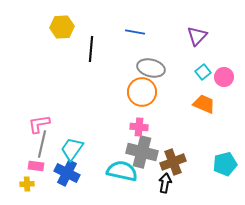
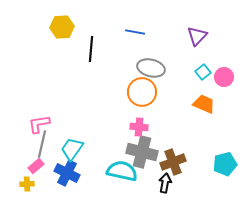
pink rectangle: rotated 49 degrees counterclockwise
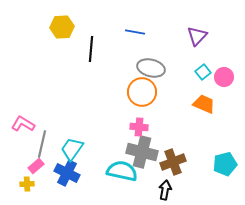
pink L-shape: moved 16 px left; rotated 40 degrees clockwise
black arrow: moved 7 px down
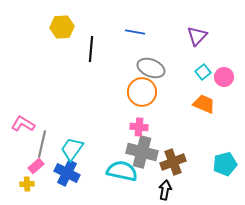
gray ellipse: rotated 8 degrees clockwise
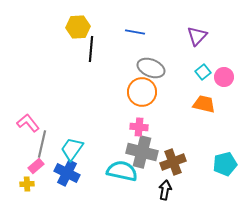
yellow hexagon: moved 16 px right
orange trapezoid: rotated 10 degrees counterclockwise
pink L-shape: moved 5 px right, 1 px up; rotated 20 degrees clockwise
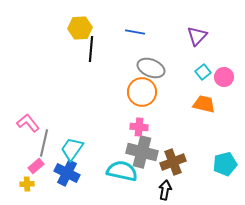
yellow hexagon: moved 2 px right, 1 px down
gray line: moved 2 px right, 1 px up
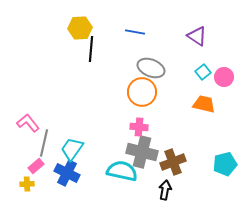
purple triangle: rotated 40 degrees counterclockwise
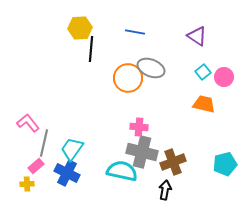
orange circle: moved 14 px left, 14 px up
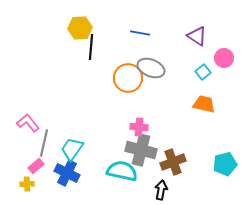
blue line: moved 5 px right, 1 px down
black line: moved 2 px up
pink circle: moved 19 px up
gray cross: moved 1 px left, 2 px up
black arrow: moved 4 px left
